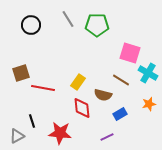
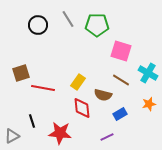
black circle: moved 7 px right
pink square: moved 9 px left, 2 px up
gray triangle: moved 5 px left
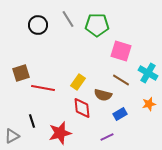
red star: rotated 20 degrees counterclockwise
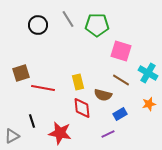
yellow rectangle: rotated 49 degrees counterclockwise
red star: rotated 25 degrees clockwise
purple line: moved 1 px right, 3 px up
